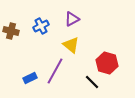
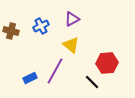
red hexagon: rotated 20 degrees counterclockwise
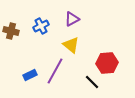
blue rectangle: moved 3 px up
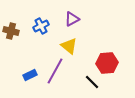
yellow triangle: moved 2 px left, 1 px down
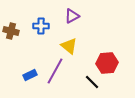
purple triangle: moved 3 px up
blue cross: rotated 28 degrees clockwise
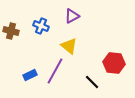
blue cross: rotated 21 degrees clockwise
red hexagon: moved 7 px right; rotated 10 degrees clockwise
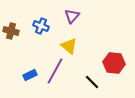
purple triangle: rotated 21 degrees counterclockwise
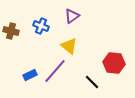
purple triangle: rotated 14 degrees clockwise
purple line: rotated 12 degrees clockwise
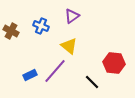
brown cross: rotated 14 degrees clockwise
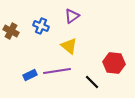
purple line: moved 2 px right; rotated 40 degrees clockwise
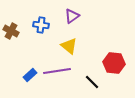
blue cross: moved 1 px up; rotated 14 degrees counterclockwise
blue rectangle: rotated 16 degrees counterclockwise
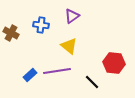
brown cross: moved 2 px down
